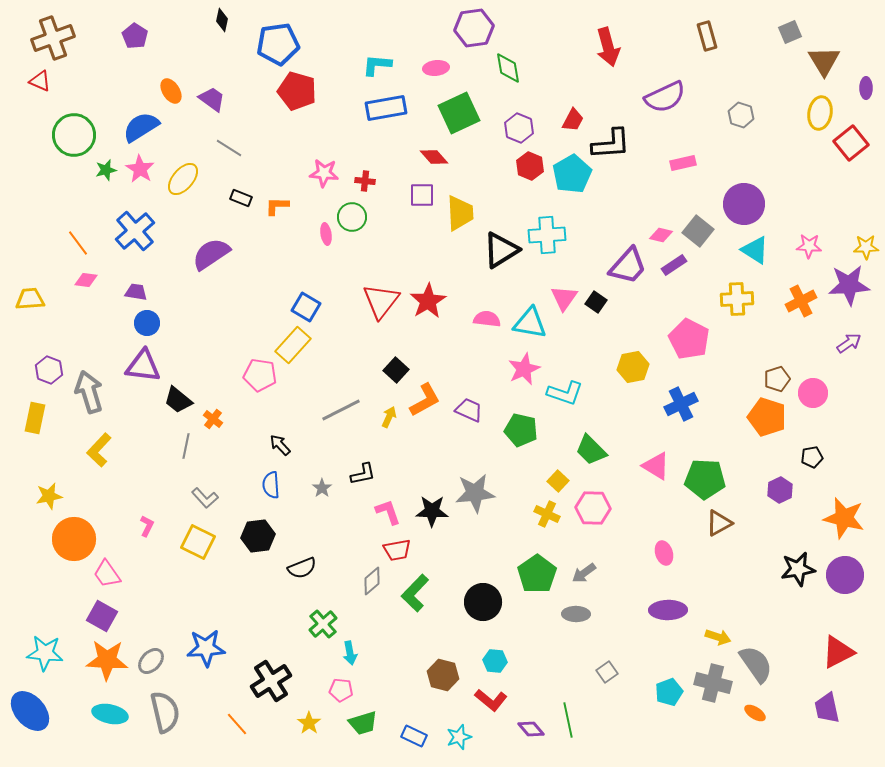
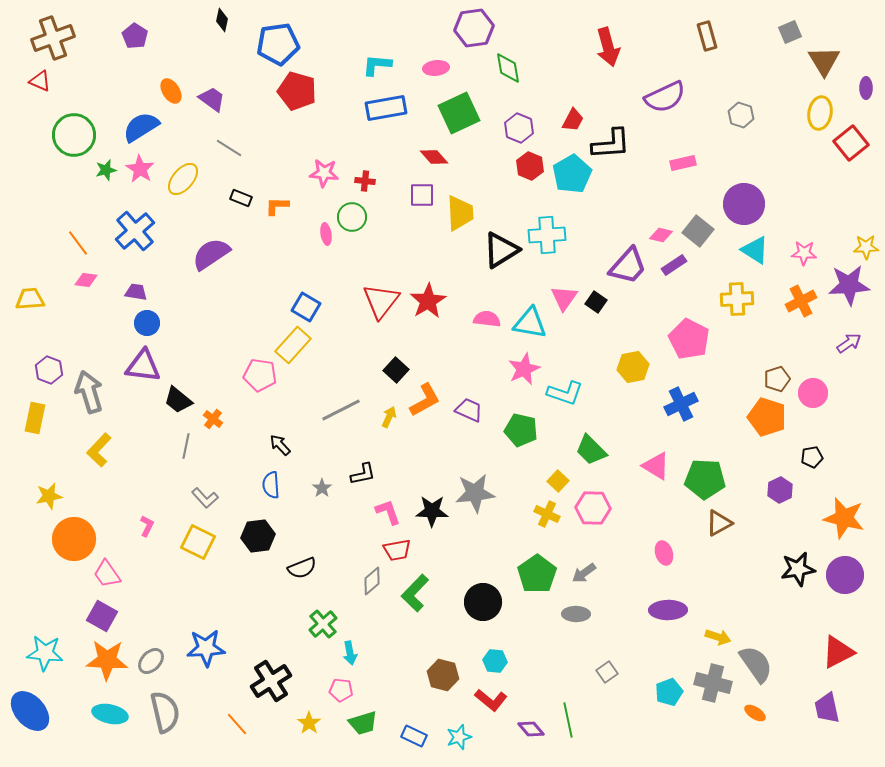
pink star at (809, 246): moved 5 px left, 7 px down
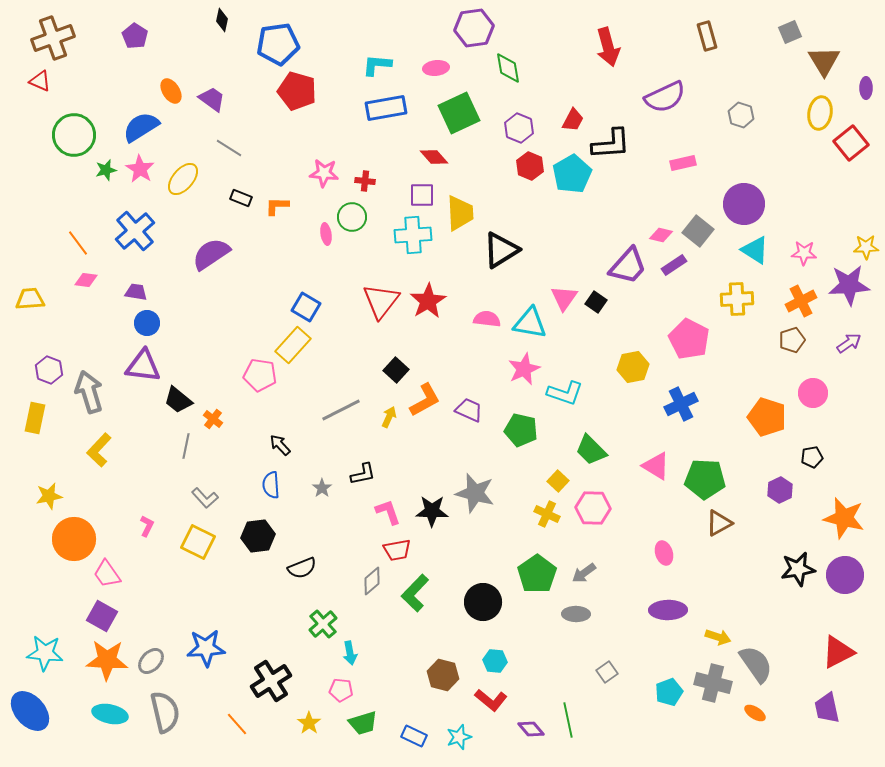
cyan cross at (547, 235): moved 134 px left
brown pentagon at (777, 379): moved 15 px right, 39 px up
gray star at (475, 493): rotated 21 degrees clockwise
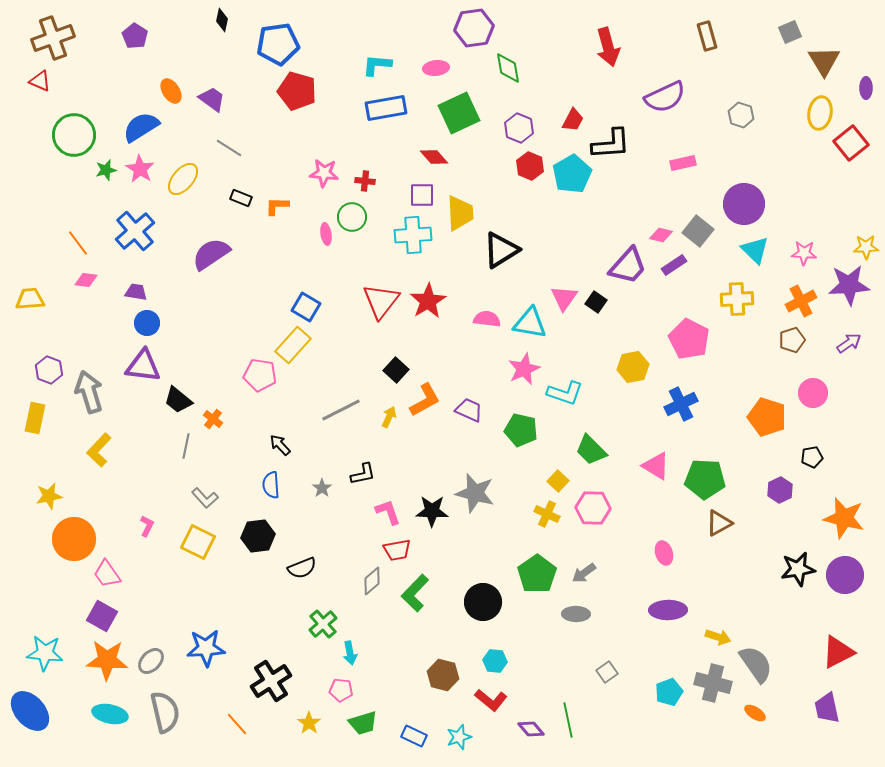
cyan triangle at (755, 250): rotated 12 degrees clockwise
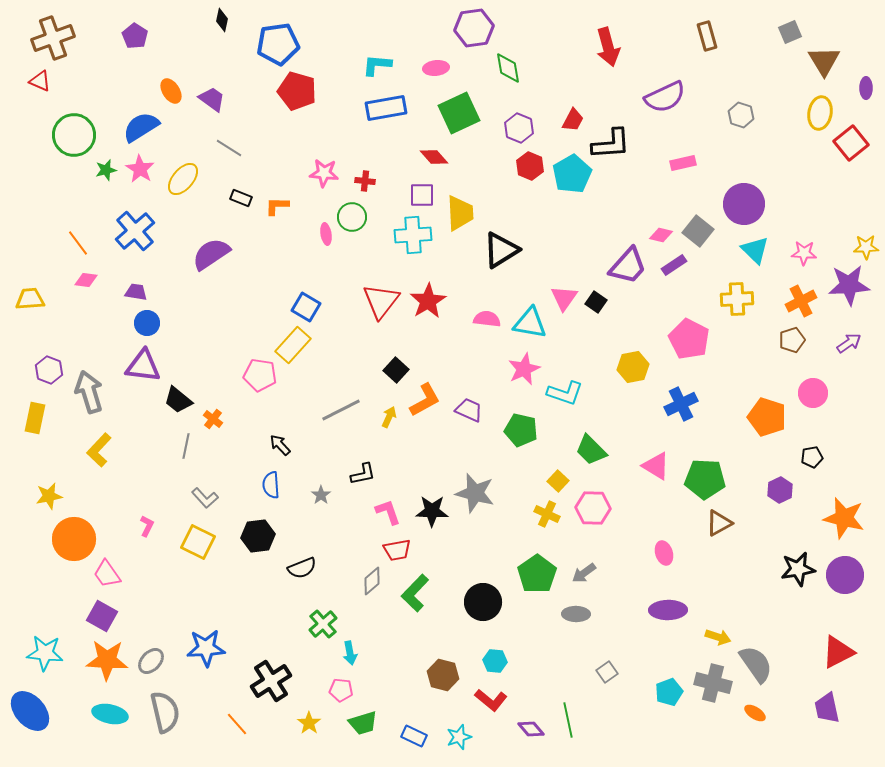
gray star at (322, 488): moved 1 px left, 7 px down
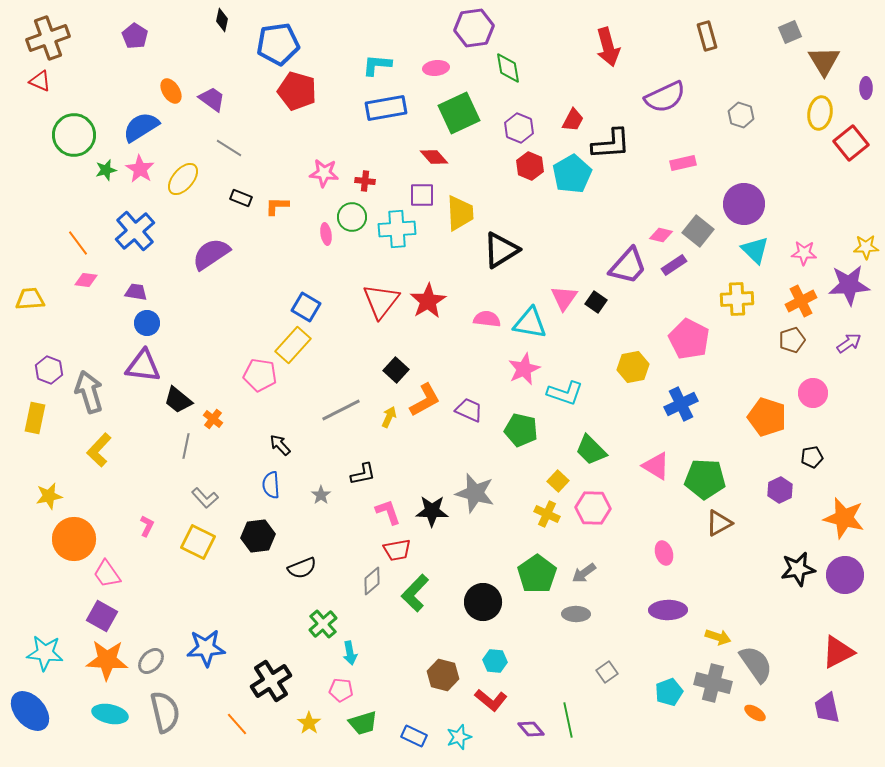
brown cross at (53, 38): moved 5 px left
cyan cross at (413, 235): moved 16 px left, 6 px up
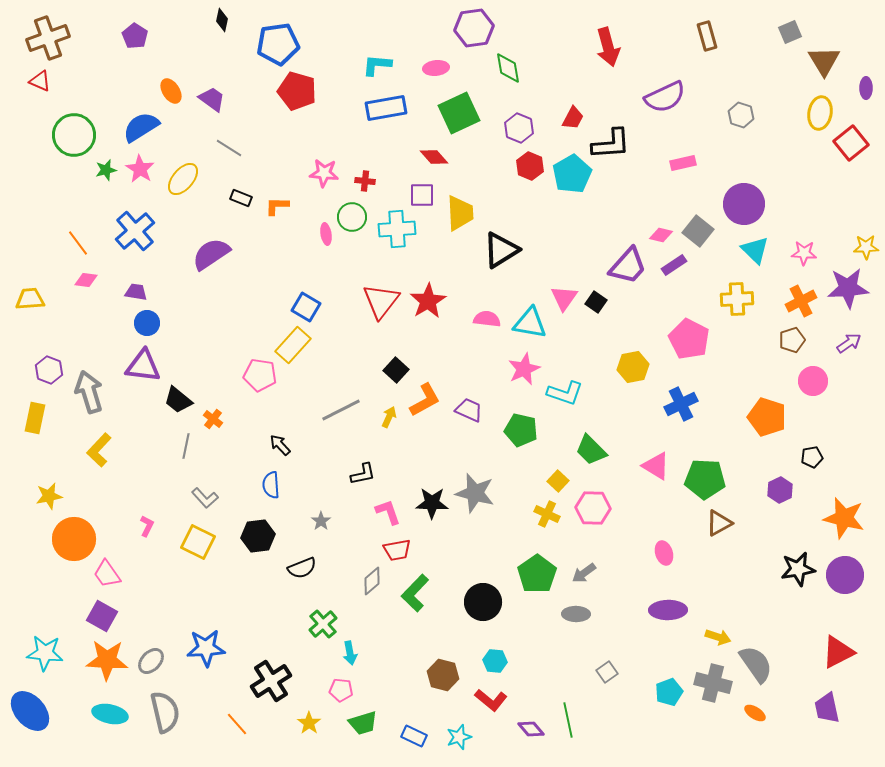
red trapezoid at (573, 120): moved 2 px up
purple star at (849, 285): moved 1 px left, 3 px down
pink circle at (813, 393): moved 12 px up
gray star at (321, 495): moved 26 px down
black star at (432, 511): moved 8 px up
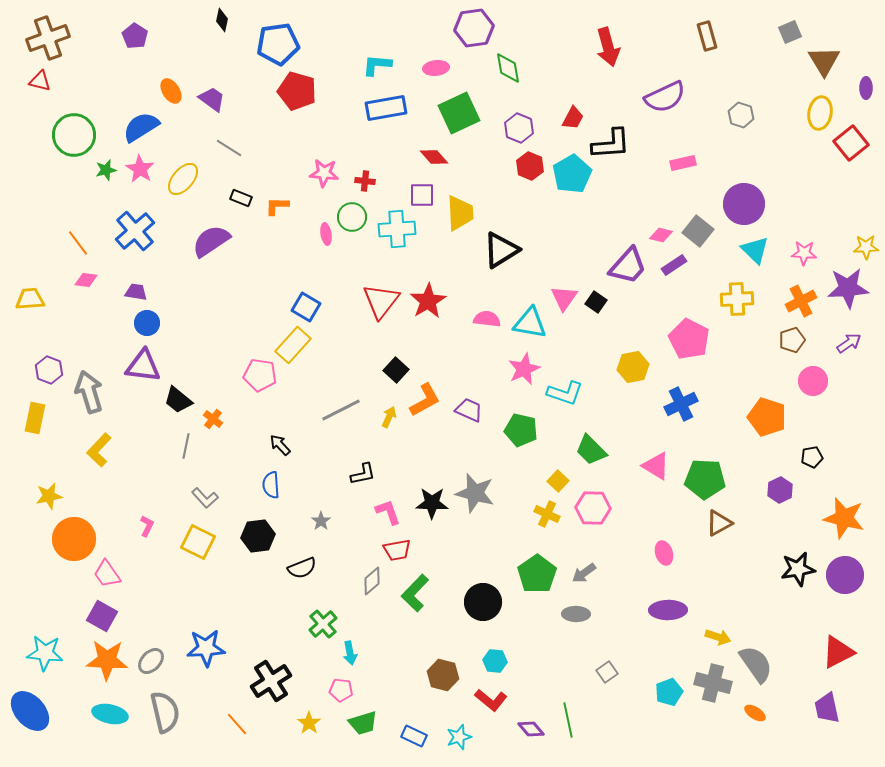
red triangle at (40, 81): rotated 10 degrees counterclockwise
purple semicircle at (211, 254): moved 13 px up
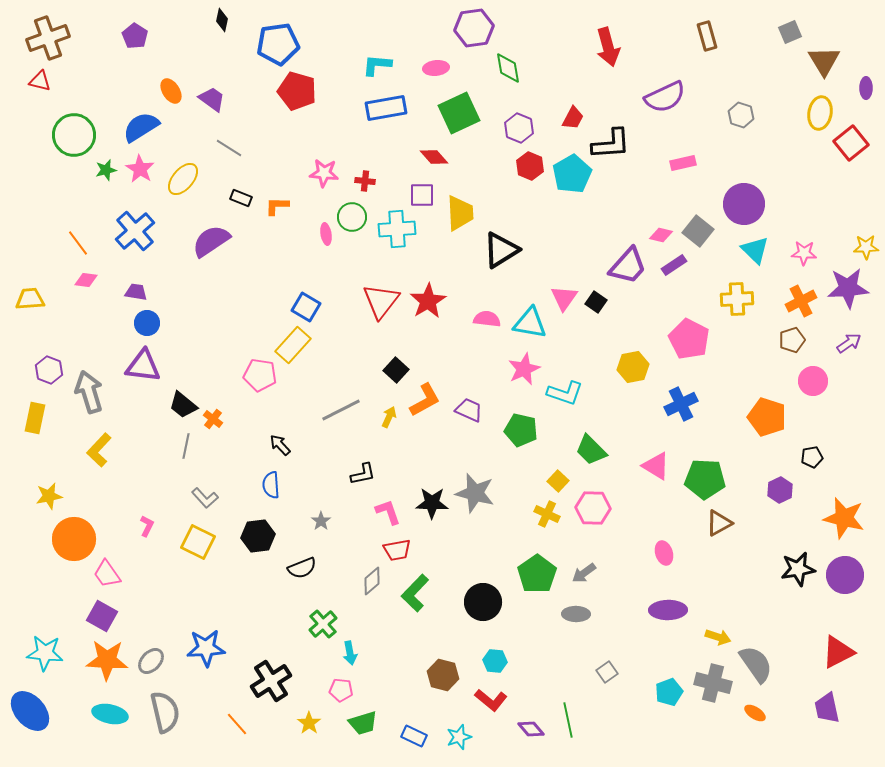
black trapezoid at (178, 400): moved 5 px right, 5 px down
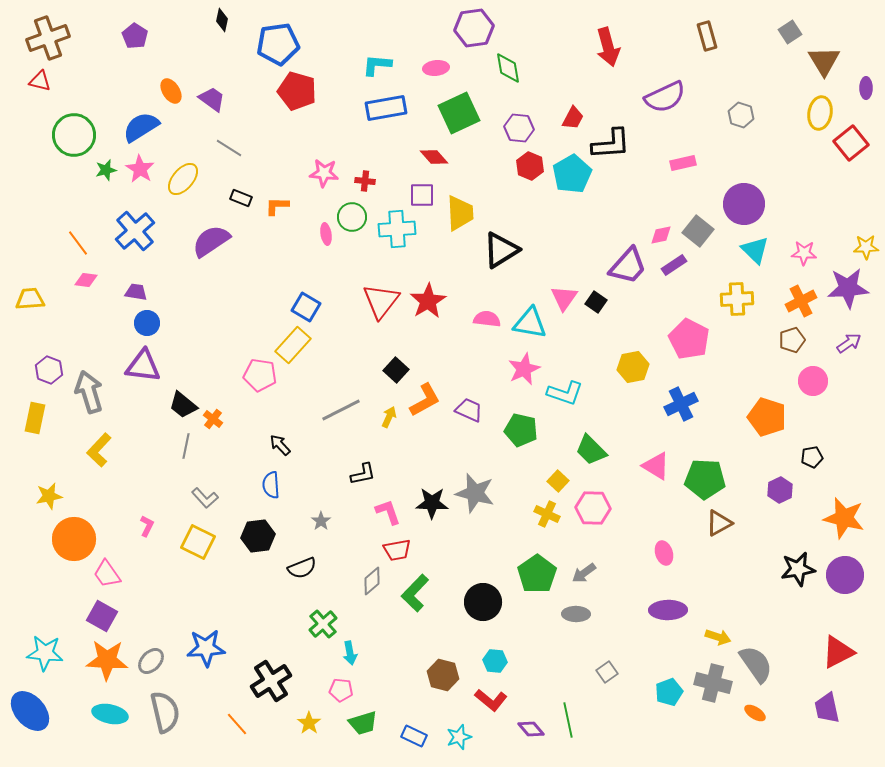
gray square at (790, 32): rotated 10 degrees counterclockwise
purple hexagon at (519, 128): rotated 16 degrees counterclockwise
pink diamond at (661, 235): rotated 25 degrees counterclockwise
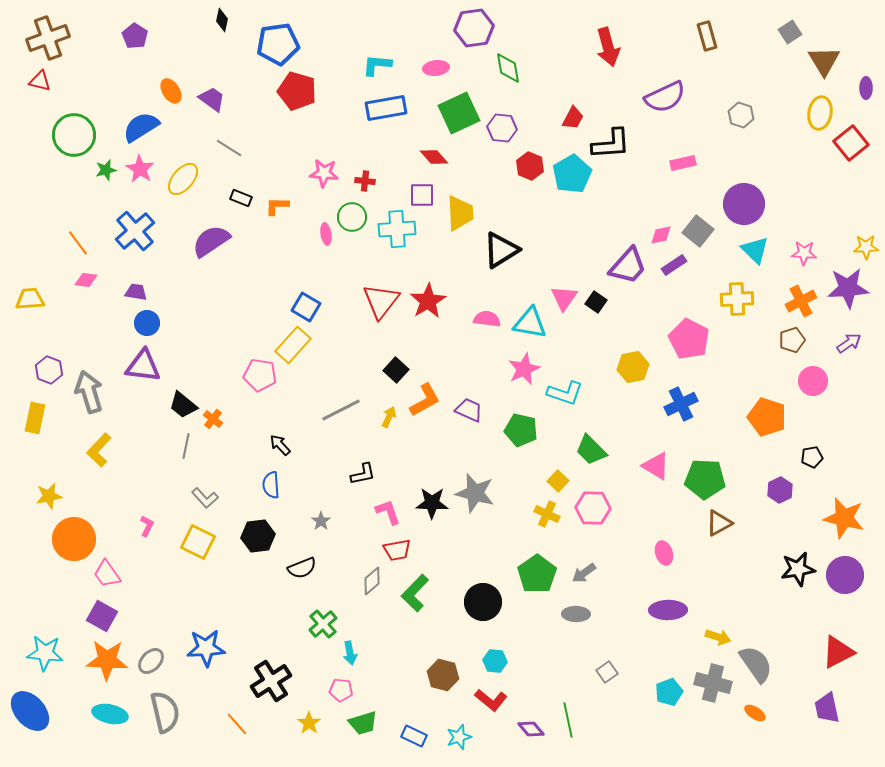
purple hexagon at (519, 128): moved 17 px left
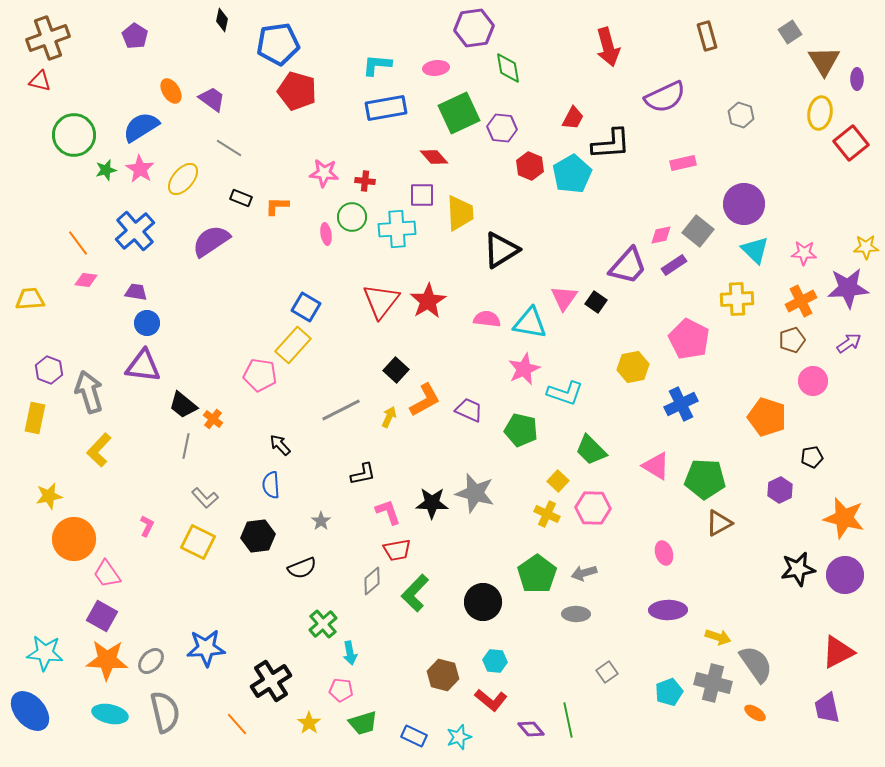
purple ellipse at (866, 88): moved 9 px left, 9 px up
gray arrow at (584, 573): rotated 20 degrees clockwise
